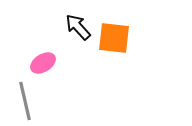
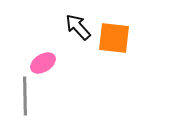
gray line: moved 5 px up; rotated 12 degrees clockwise
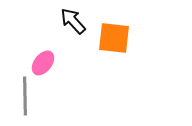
black arrow: moved 5 px left, 6 px up
pink ellipse: rotated 20 degrees counterclockwise
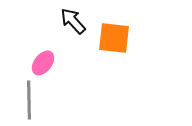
gray line: moved 4 px right, 4 px down
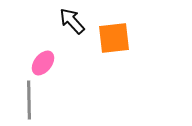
black arrow: moved 1 px left
orange square: rotated 12 degrees counterclockwise
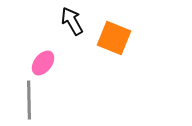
black arrow: rotated 12 degrees clockwise
orange square: rotated 28 degrees clockwise
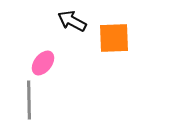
black arrow: rotated 32 degrees counterclockwise
orange square: rotated 24 degrees counterclockwise
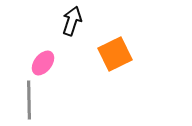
black arrow: rotated 80 degrees clockwise
orange square: moved 1 px right, 16 px down; rotated 24 degrees counterclockwise
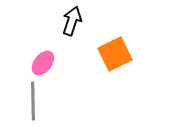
gray line: moved 4 px right, 1 px down
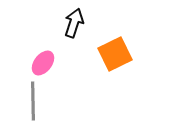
black arrow: moved 2 px right, 2 px down
